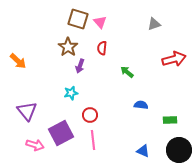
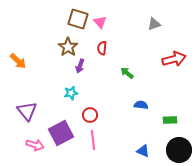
green arrow: moved 1 px down
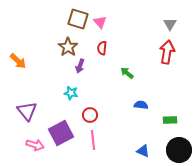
gray triangle: moved 16 px right; rotated 40 degrees counterclockwise
red arrow: moved 7 px left, 7 px up; rotated 65 degrees counterclockwise
cyan star: rotated 24 degrees clockwise
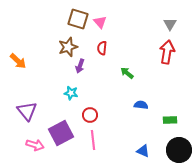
brown star: rotated 18 degrees clockwise
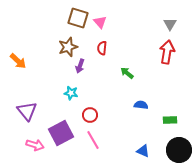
brown square: moved 1 px up
pink line: rotated 24 degrees counterclockwise
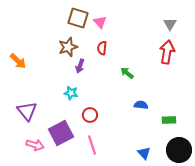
green rectangle: moved 1 px left
pink line: moved 1 px left, 5 px down; rotated 12 degrees clockwise
blue triangle: moved 1 px right, 2 px down; rotated 24 degrees clockwise
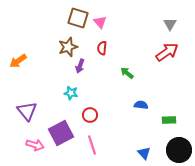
red arrow: rotated 45 degrees clockwise
orange arrow: rotated 102 degrees clockwise
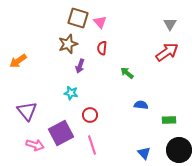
brown star: moved 3 px up
